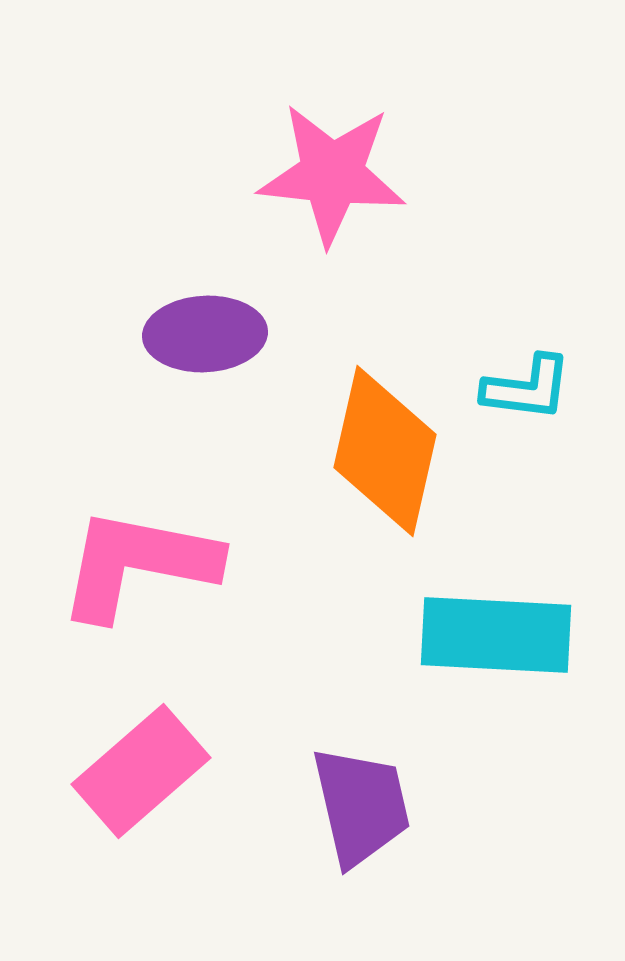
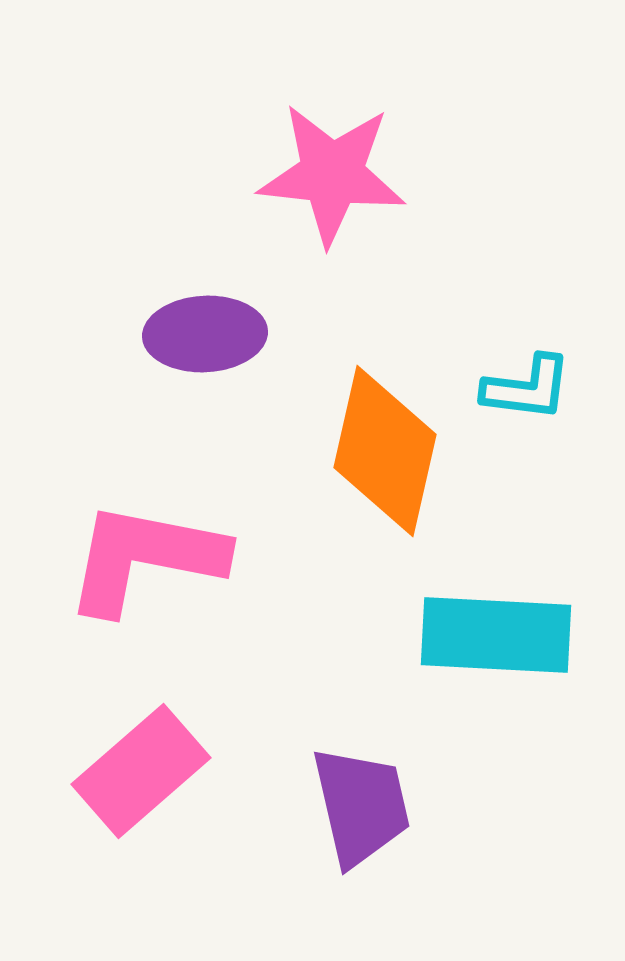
pink L-shape: moved 7 px right, 6 px up
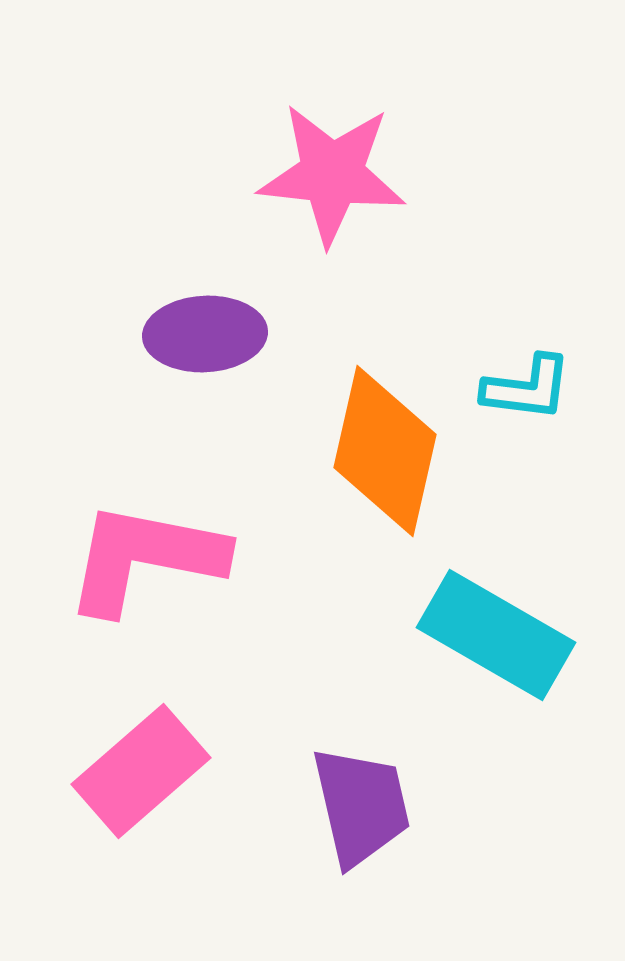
cyan rectangle: rotated 27 degrees clockwise
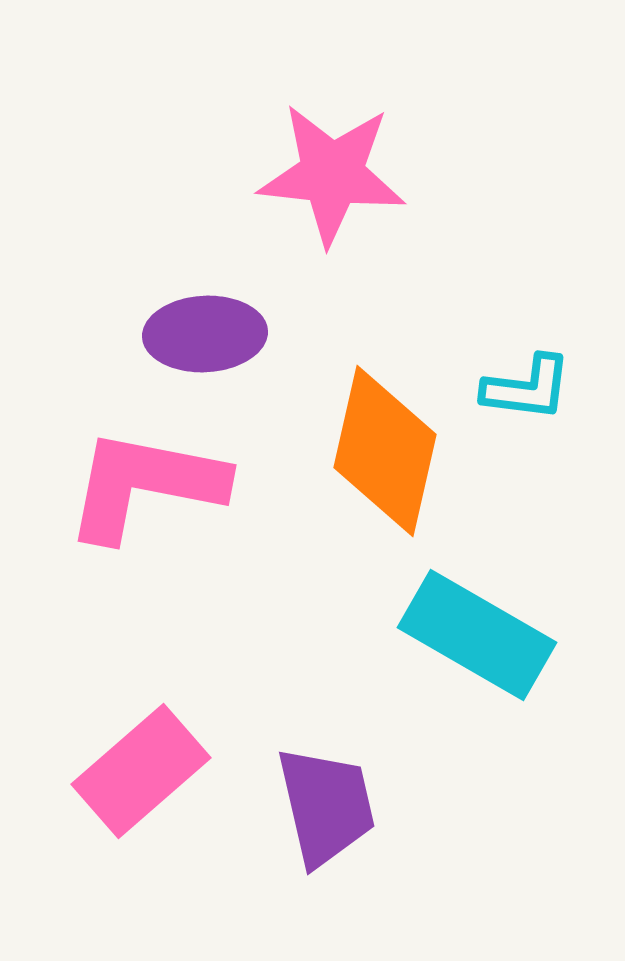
pink L-shape: moved 73 px up
cyan rectangle: moved 19 px left
purple trapezoid: moved 35 px left
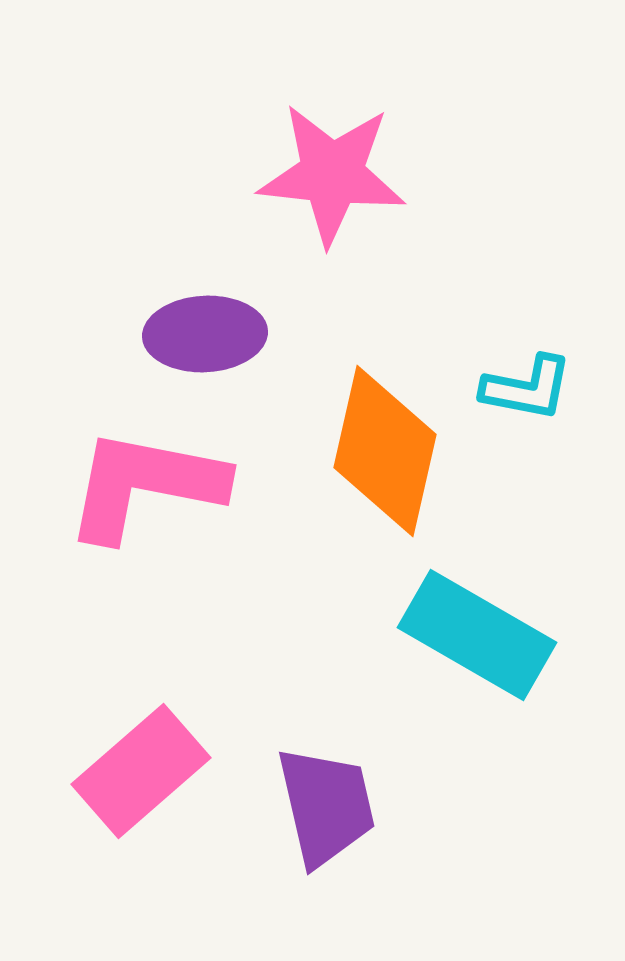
cyan L-shape: rotated 4 degrees clockwise
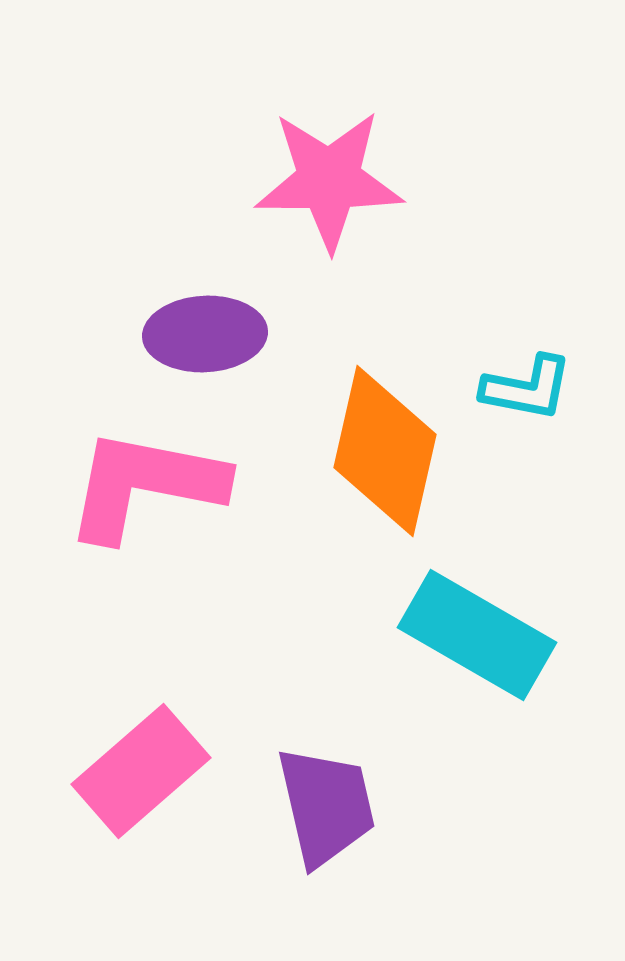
pink star: moved 3 px left, 6 px down; rotated 6 degrees counterclockwise
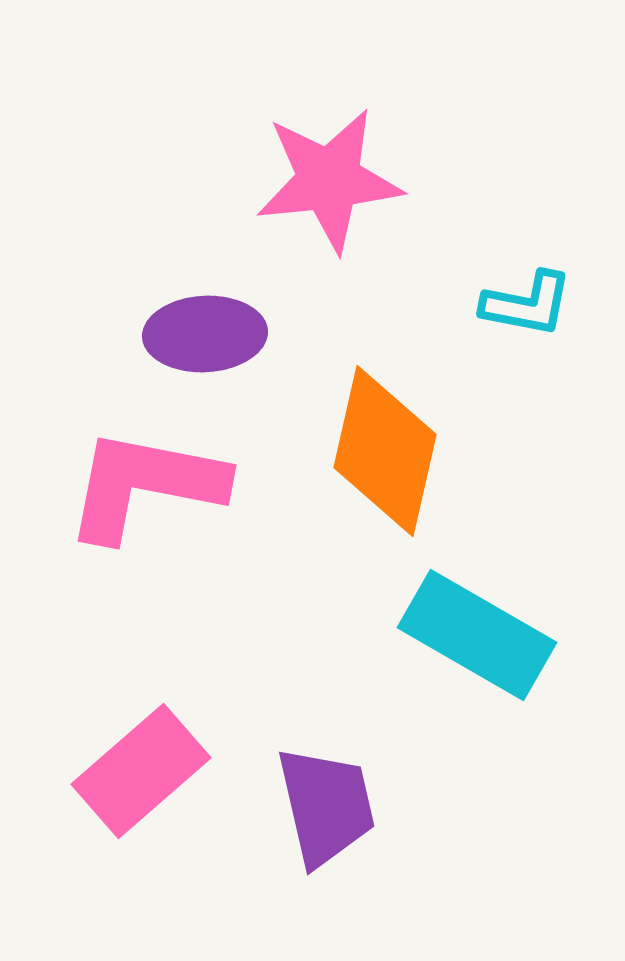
pink star: rotated 6 degrees counterclockwise
cyan L-shape: moved 84 px up
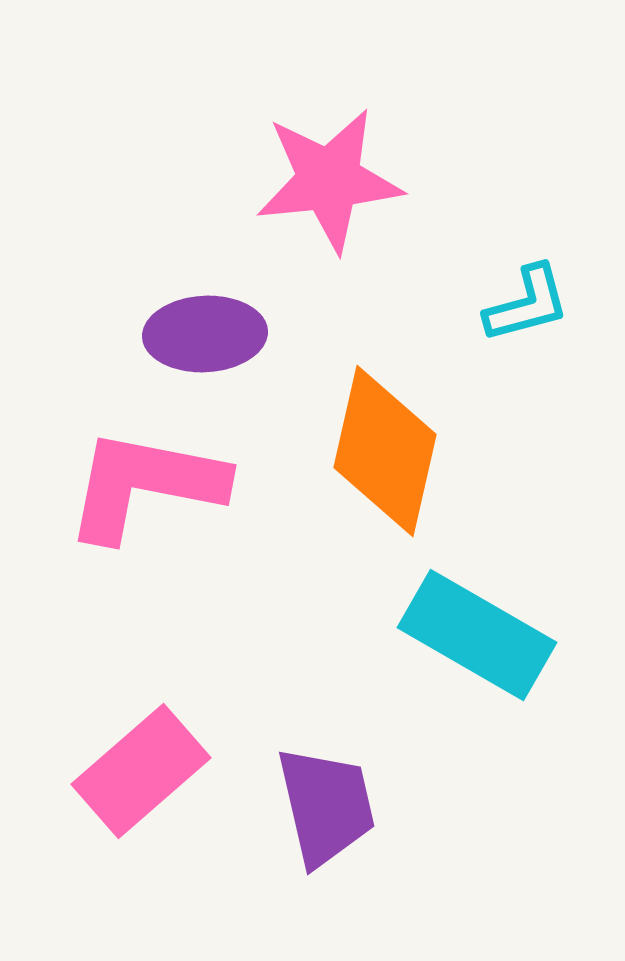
cyan L-shape: rotated 26 degrees counterclockwise
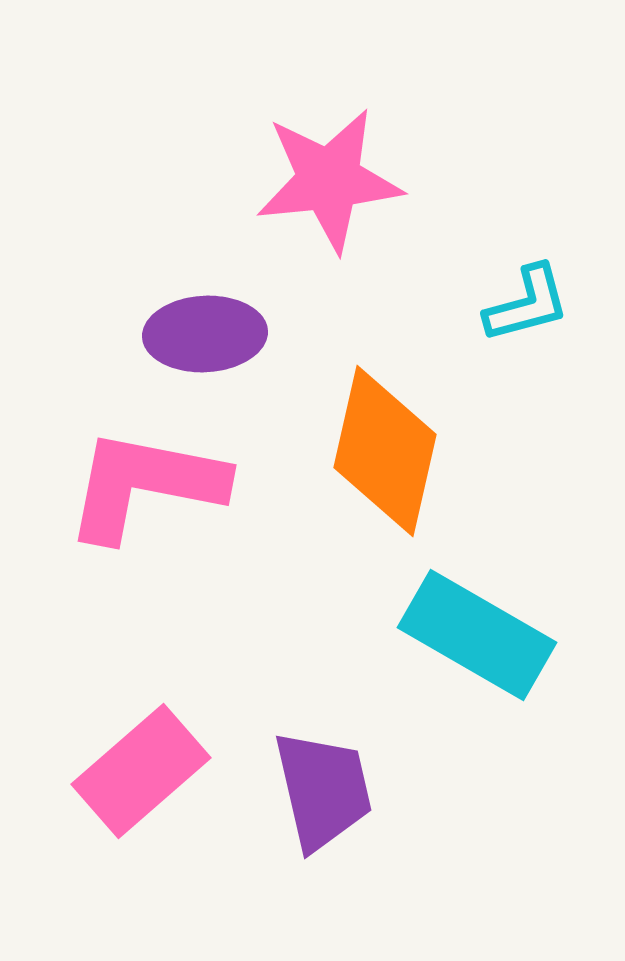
purple trapezoid: moved 3 px left, 16 px up
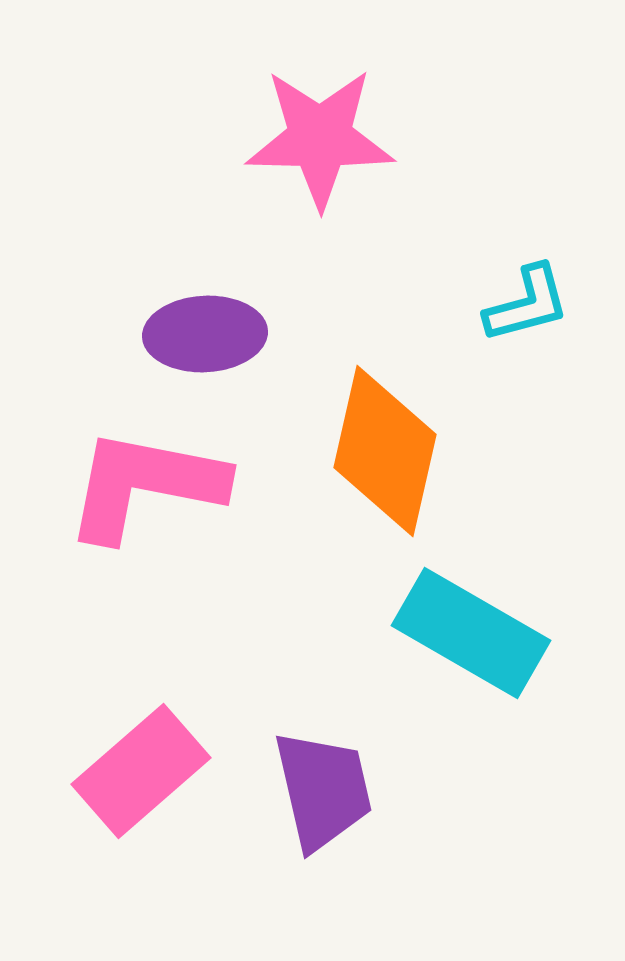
pink star: moved 9 px left, 42 px up; rotated 7 degrees clockwise
cyan rectangle: moved 6 px left, 2 px up
